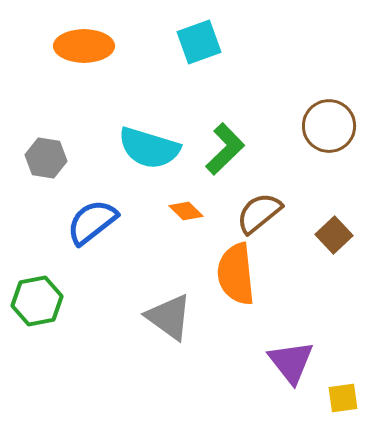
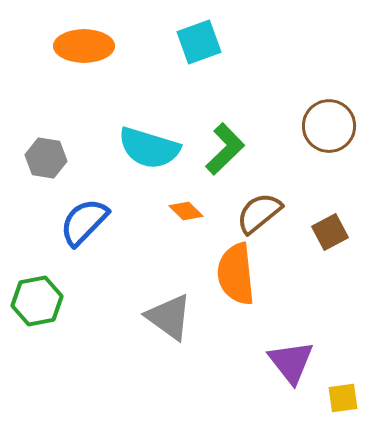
blue semicircle: moved 8 px left; rotated 8 degrees counterclockwise
brown square: moved 4 px left, 3 px up; rotated 15 degrees clockwise
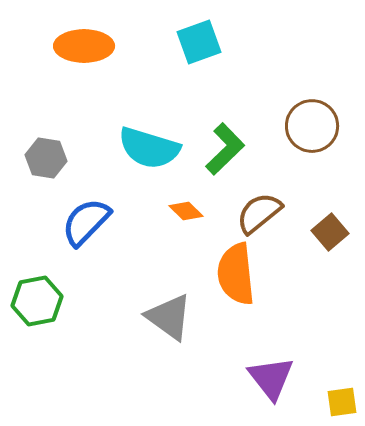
brown circle: moved 17 px left
blue semicircle: moved 2 px right
brown square: rotated 12 degrees counterclockwise
purple triangle: moved 20 px left, 16 px down
yellow square: moved 1 px left, 4 px down
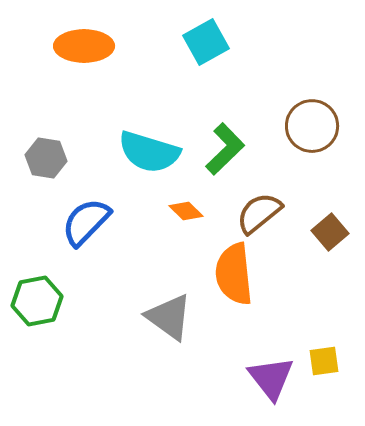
cyan square: moved 7 px right; rotated 9 degrees counterclockwise
cyan semicircle: moved 4 px down
orange semicircle: moved 2 px left
yellow square: moved 18 px left, 41 px up
